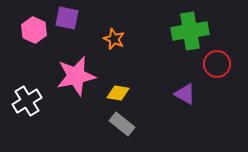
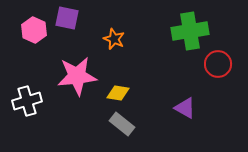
red circle: moved 1 px right
pink star: moved 1 px right; rotated 6 degrees clockwise
purple triangle: moved 14 px down
white cross: rotated 16 degrees clockwise
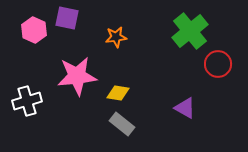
green cross: rotated 30 degrees counterclockwise
orange star: moved 2 px right, 2 px up; rotated 30 degrees counterclockwise
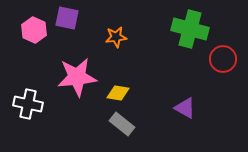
green cross: moved 2 px up; rotated 36 degrees counterclockwise
red circle: moved 5 px right, 5 px up
pink star: moved 1 px down
white cross: moved 1 px right, 3 px down; rotated 28 degrees clockwise
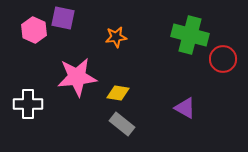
purple square: moved 4 px left
green cross: moved 6 px down
white cross: rotated 12 degrees counterclockwise
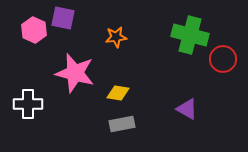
pink star: moved 2 px left, 4 px up; rotated 21 degrees clockwise
purple triangle: moved 2 px right, 1 px down
gray rectangle: rotated 50 degrees counterclockwise
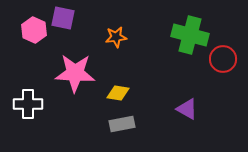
pink star: rotated 12 degrees counterclockwise
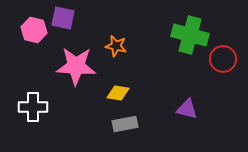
pink hexagon: rotated 10 degrees counterclockwise
orange star: moved 9 px down; rotated 20 degrees clockwise
pink star: moved 1 px right, 7 px up
white cross: moved 5 px right, 3 px down
purple triangle: rotated 15 degrees counterclockwise
gray rectangle: moved 3 px right
